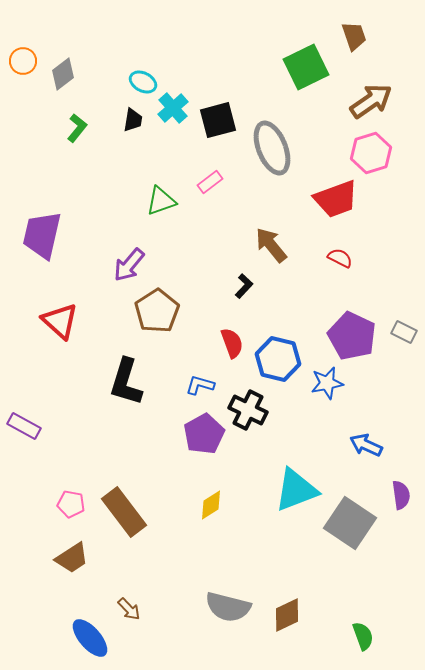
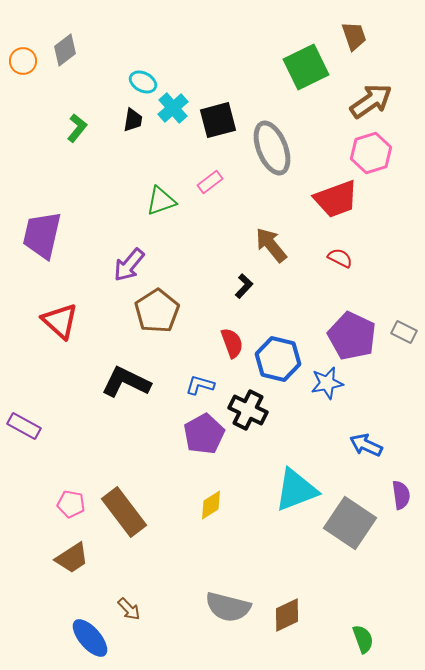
gray diamond at (63, 74): moved 2 px right, 24 px up
black L-shape at (126, 382): rotated 99 degrees clockwise
green semicircle at (363, 636): moved 3 px down
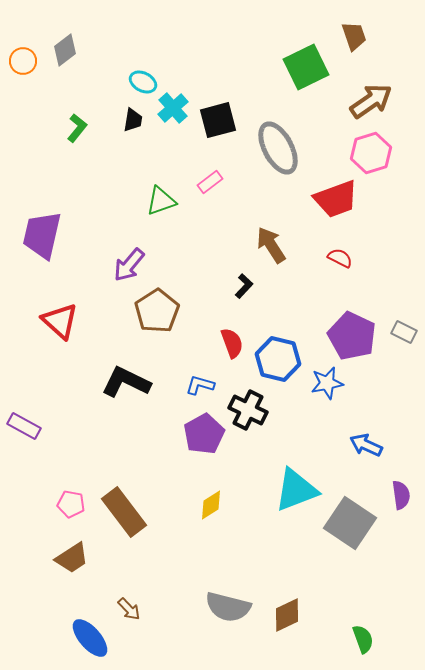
gray ellipse at (272, 148): moved 6 px right; rotated 6 degrees counterclockwise
brown arrow at (271, 245): rotated 6 degrees clockwise
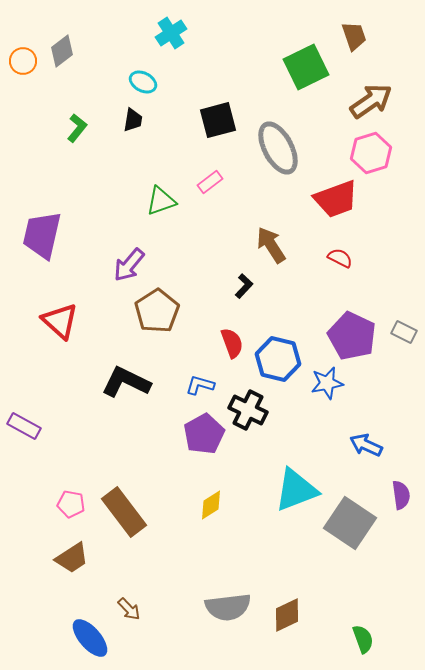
gray diamond at (65, 50): moved 3 px left, 1 px down
cyan cross at (173, 108): moved 2 px left, 75 px up; rotated 8 degrees clockwise
gray semicircle at (228, 607): rotated 21 degrees counterclockwise
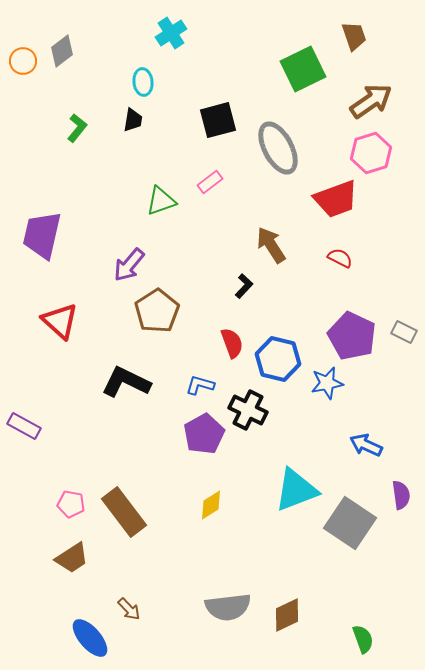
green square at (306, 67): moved 3 px left, 2 px down
cyan ellipse at (143, 82): rotated 56 degrees clockwise
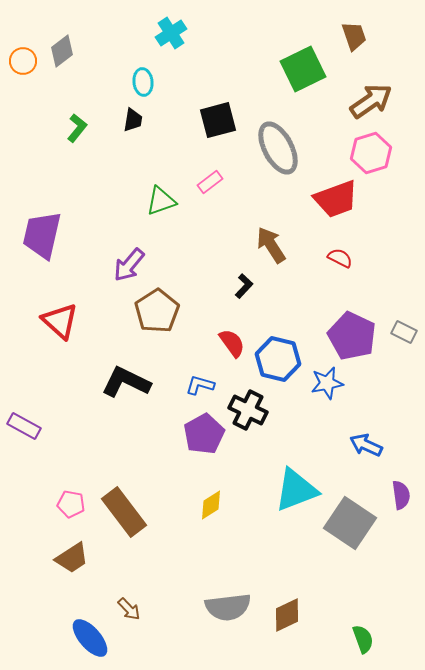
red semicircle at (232, 343): rotated 16 degrees counterclockwise
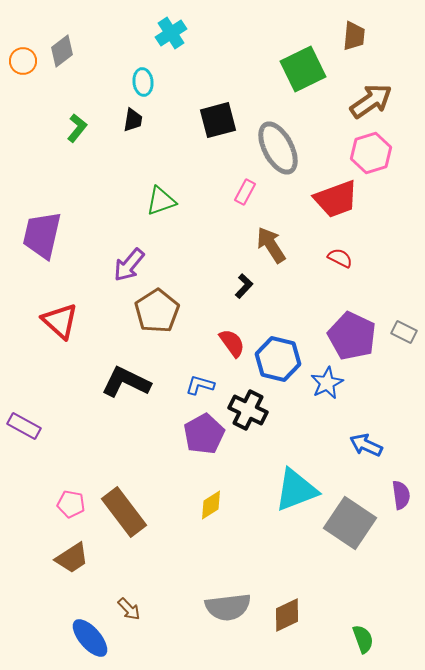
brown trapezoid at (354, 36): rotated 24 degrees clockwise
pink rectangle at (210, 182): moved 35 px right, 10 px down; rotated 25 degrees counterclockwise
blue star at (327, 383): rotated 16 degrees counterclockwise
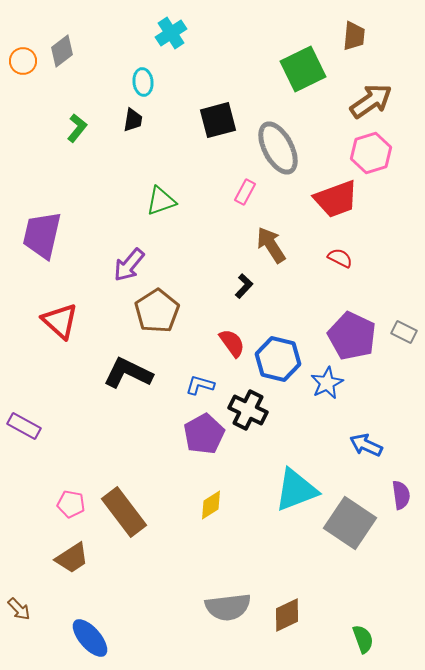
black L-shape at (126, 382): moved 2 px right, 9 px up
brown arrow at (129, 609): moved 110 px left
